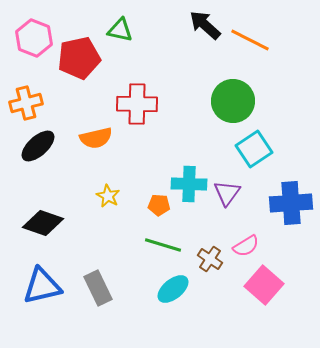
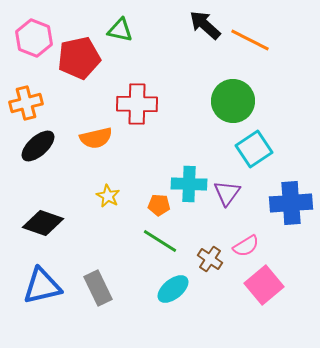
green line: moved 3 px left, 4 px up; rotated 15 degrees clockwise
pink square: rotated 9 degrees clockwise
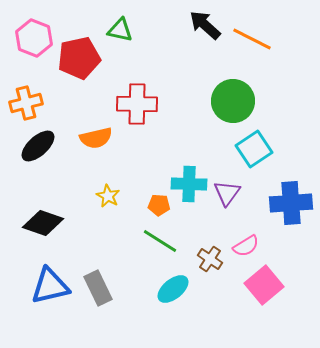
orange line: moved 2 px right, 1 px up
blue triangle: moved 8 px right
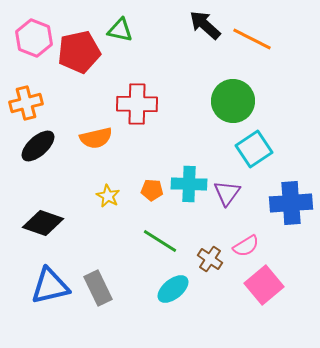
red pentagon: moved 6 px up
orange pentagon: moved 7 px left, 15 px up
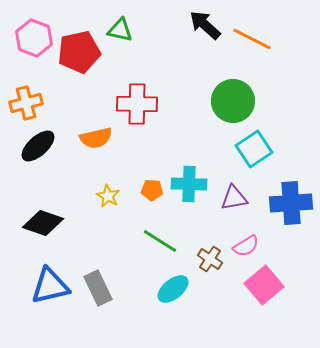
purple triangle: moved 7 px right, 5 px down; rotated 44 degrees clockwise
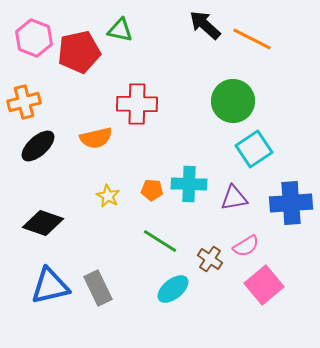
orange cross: moved 2 px left, 1 px up
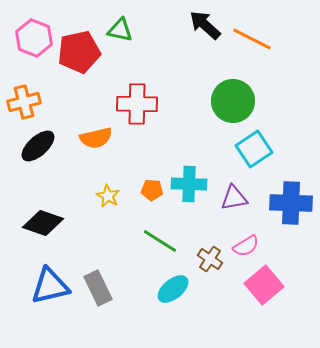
blue cross: rotated 6 degrees clockwise
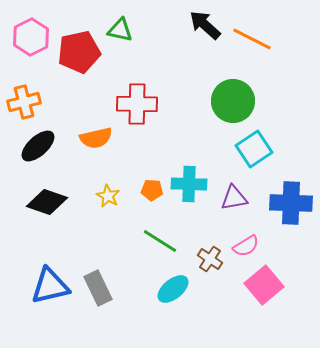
pink hexagon: moved 3 px left, 1 px up; rotated 12 degrees clockwise
black diamond: moved 4 px right, 21 px up
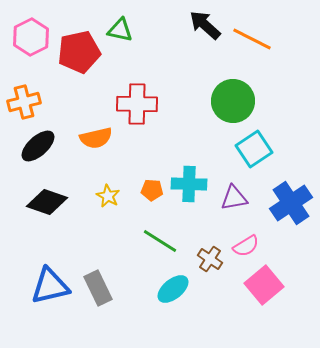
blue cross: rotated 36 degrees counterclockwise
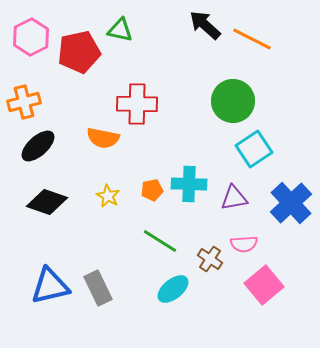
orange semicircle: moved 7 px right; rotated 24 degrees clockwise
orange pentagon: rotated 15 degrees counterclockwise
blue cross: rotated 9 degrees counterclockwise
pink semicircle: moved 2 px left, 2 px up; rotated 28 degrees clockwise
